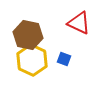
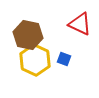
red triangle: moved 1 px right, 1 px down
yellow hexagon: moved 3 px right
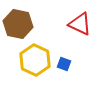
brown hexagon: moved 10 px left, 11 px up
blue square: moved 5 px down
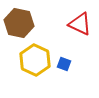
brown hexagon: moved 1 px right, 1 px up
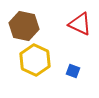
brown hexagon: moved 5 px right, 3 px down
blue square: moved 9 px right, 7 px down
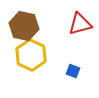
red triangle: rotated 40 degrees counterclockwise
yellow hexagon: moved 4 px left, 5 px up
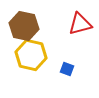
yellow hexagon: rotated 12 degrees counterclockwise
blue square: moved 6 px left, 2 px up
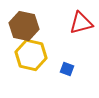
red triangle: moved 1 px right, 1 px up
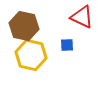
red triangle: moved 1 px right, 6 px up; rotated 40 degrees clockwise
blue square: moved 24 px up; rotated 24 degrees counterclockwise
